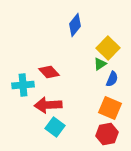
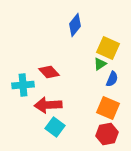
yellow square: rotated 20 degrees counterclockwise
orange square: moved 2 px left
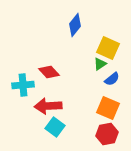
blue semicircle: rotated 28 degrees clockwise
red arrow: moved 1 px down
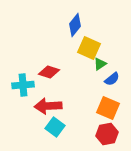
yellow square: moved 19 px left
red diamond: rotated 30 degrees counterclockwise
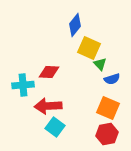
green triangle: rotated 40 degrees counterclockwise
red diamond: rotated 15 degrees counterclockwise
blue semicircle: rotated 21 degrees clockwise
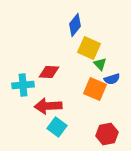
orange square: moved 13 px left, 19 px up
cyan square: moved 2 px right
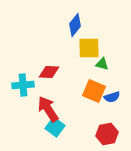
yellow square: rotated 25 degrees counterclockwise
green triangle: moved 2 px right; rotated 32 degrees counterclockwise
blue semicircle: moved 18 px down
orange square: moved 1 px left, 2 px down
red arrow: moved 3 px down; rotated 60 degrees clockwise
cyan square: moved 2 px left
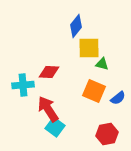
blue diamond: moved 1 px right, 1 px down
blue semicircle: moved 6 px right, 1 px down; rotated 21 degrees counterclockwise
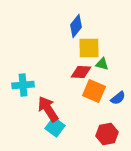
red diamond: moved 32 px right
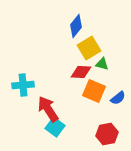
yellow square: rotated 30 degrees counterclockwise
